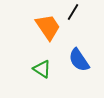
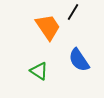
green triangle: moved 3 px left, 2 px down
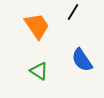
orange trapezoid: moved 11 px left, 1 px up
blue semicircle: moved 3 px right
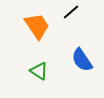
black line: moved 2 px left; rotated 18 degrees clockwise
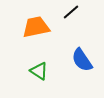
orange trapezoid: moved 1 px left, 1 px down; rotated 68 degrees counterclockwise
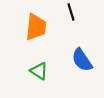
black line: rotated 66 degrees counterclockwise
orange trapezoid: rotated 108 degrees clockwise
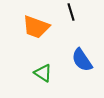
orange trapezoid: rotated 104 degrees clockwise
green triangle: moved 4 px right, 2 px down
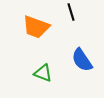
green triangle: rotated 12 degrees counterclockwise
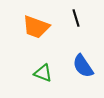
black line: moved 5 px right, 6 px down
blue semicircle: moved 1 px right, 6 px down
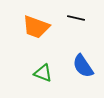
black line: rotated 60 degrees counterclockwise
